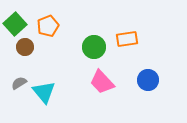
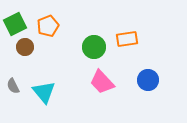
green square: rotated 15 degrees clockwise
gray semicircle: moved 6 px left, 3 px down; rotated 84 degrees counterclockwise
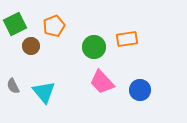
orange pentagon: moved 6 px right
brown circle: moved 6 px right, 1 px up
blue circle: moved 8 px left, 10 px down
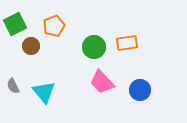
orange rectangle: moved 4 px down
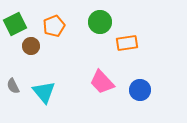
green circle: moved 6 px right, 25 px up
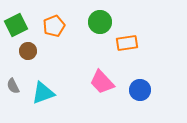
green square: moved 1 px right, 1 px down
brown circle: moved 3 px left, 5 px down
cyan triangle: moved 1 px left, 1 px down; rotated 50 degrees clockwise
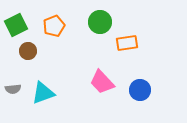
gray semicircle: moved 3 px down; rotated 70 degrees counterclockwise
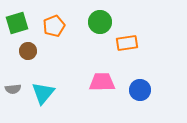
green square: moved 1 px right, 2 px up; rotated 10 degrees clockwise
pink trapezoid: rotated 132 degrees clockwise
cyan triangle: rotated 30 degrees counterclockwise
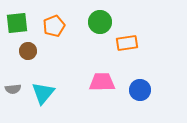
green square: rotated 10 degrees clockwise
